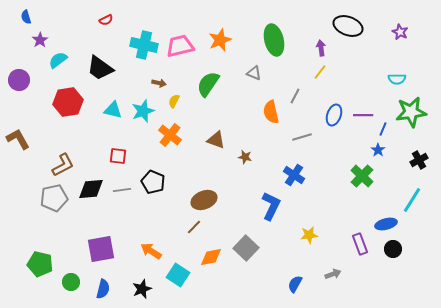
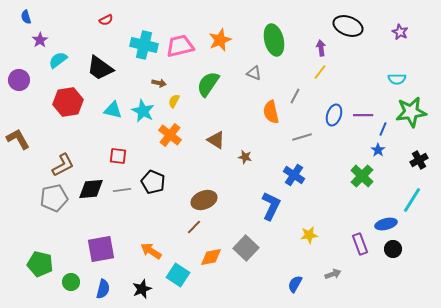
cyan star at (143, 111): rotated 25 degrees counterclockwise
brown triangle at (216, 140): rotated 12 degrees clockwise
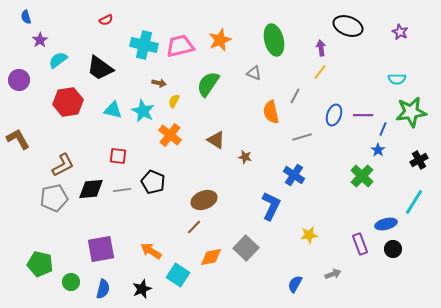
cyan line at (412, 200): moved 2 px right, 2 px down
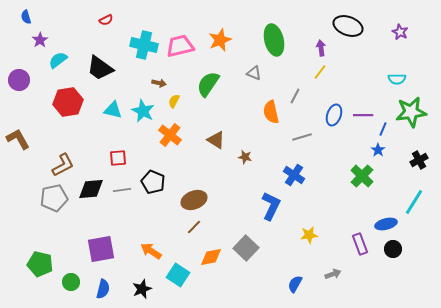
red square at (118, 156): moved 2 px down; rotated 12 degrees counterclockwise
brown ellipse at (204, 200): moved 10 px left
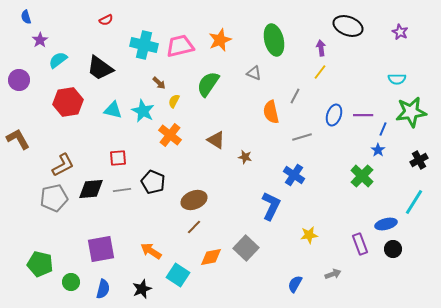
brown arrow at (159, 83): rotated 32 degrees clockwise
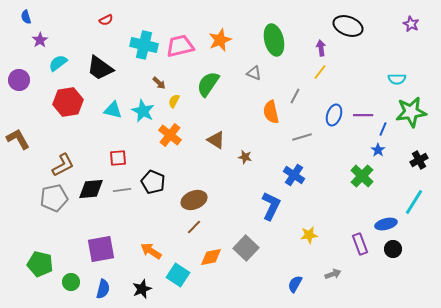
purple star at (400, 32): moved 11 px right, 8 px up
cyan semicircle at (58, 60): moved 3 px down
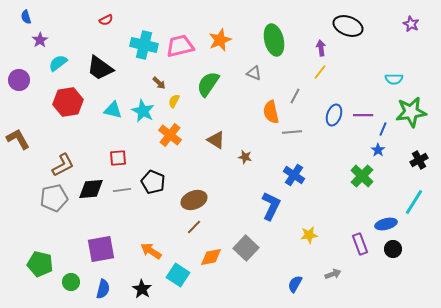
cyan semicircle at (397, 79): moved 3 px left
gray line at (302, 137): moved 10 px left, 5 px up; rotated 12 degrees clockwise
black star at (142, 289): rotated 18 degrees counterclockwise
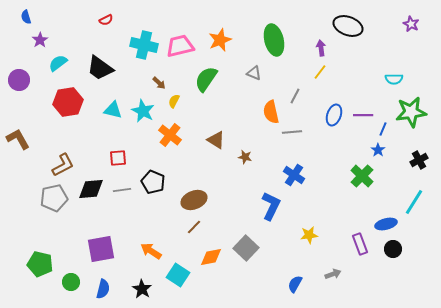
green semicircle at (208, 84): moved 2 px left, 5 px up
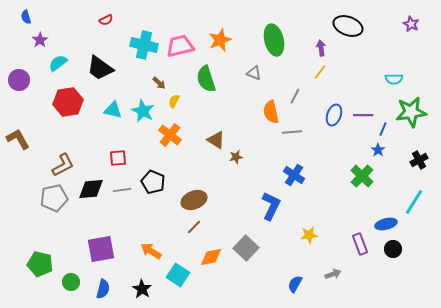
green semicircle at (206, 79): rotated 52 degrees counterclockwise
brown star at (245, 157): moved 9 px left; rotated 24 degrees counterclockwise
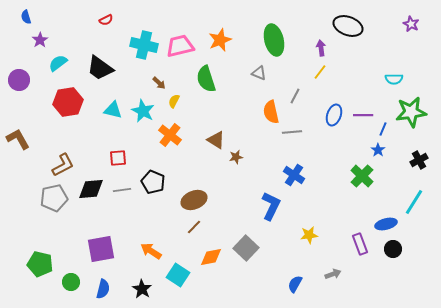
gray triangle at (254, 73): moved 5 px right
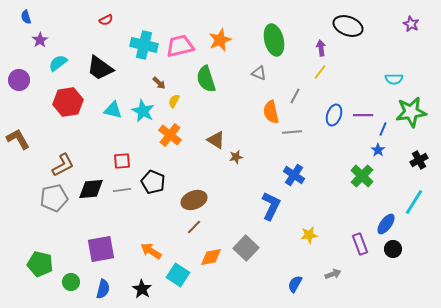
red square at (118, 158): moved 4 px right, 3 px down
blue ellipse at (386, 224): rotated 40 degrees counterclockwise
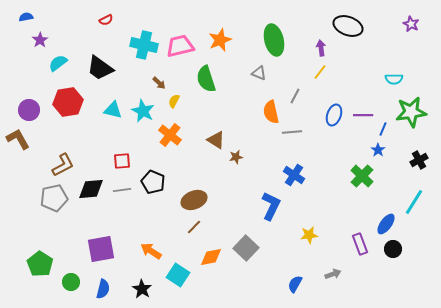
blue semicircle at (26, 17): rotated 96 degrees clockwise
purple circle at (19, 80): moved 10 px right, 30 px down
green pentagon at (40, 264): rotated 20 degrees clockwise
